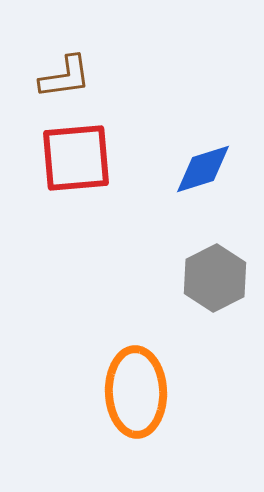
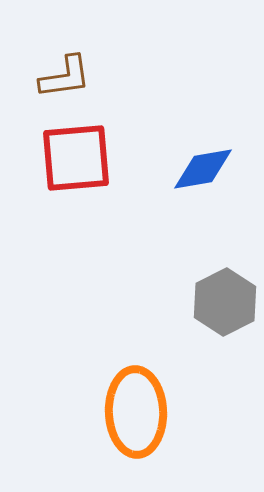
blue diamond: rotated 8 degrees clockwise
gray hexagon: moved 10 px right, 24 px down
orange ellipse: moved 20 px down
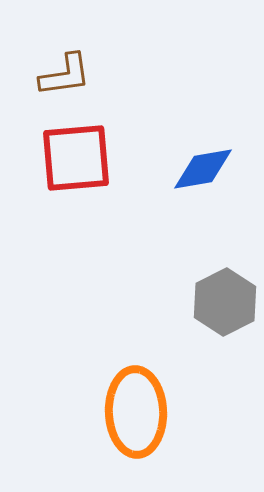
brown L-shape: moved 2 px up
